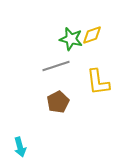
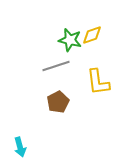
green star: moved 1 px left, 1 px down
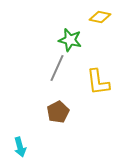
yellow diamond: moved 8 px right, 18 px up; rotated 30 degrees clockwise
gray line: moved 1 px right, 2 px down; rotated 48 degrees counterclockwise
brown pentagon: moved 10 px down
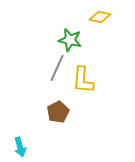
yellow L-shape: moved 15 px left, 2 px up; rotated 12 degrees clockwise
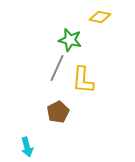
cyan arrow: moved 7 px right
